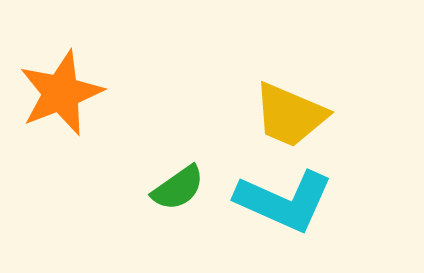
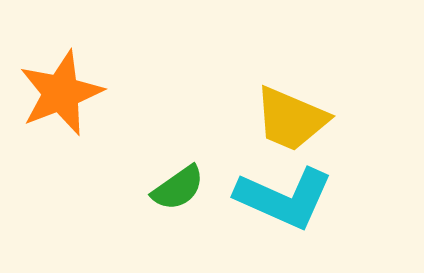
yellow trapezoid: moved 1 px right, 4 px down
cyan L-shape: moved 3 px up
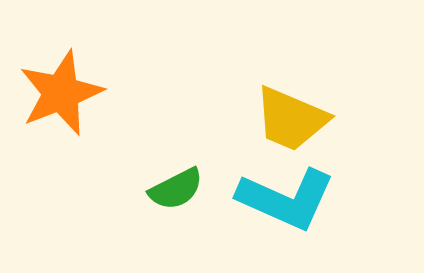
green semicircle: moved 2 px left, 1 px down; rotated 8 degrees clockwise
cyan L-shape: moved 2 px right, 1 px down
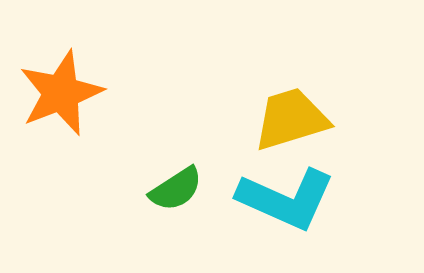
yellow trapezoid: rotated 140 degrees clockwise
green semicircle: rotated 6 degrees counterclockwise
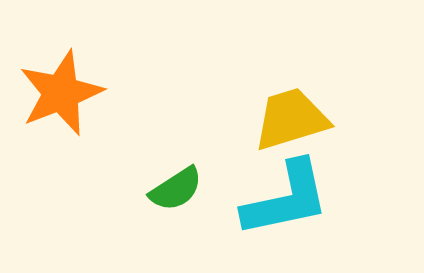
cyan L-shape: rotated 36 degrees counterclockwise
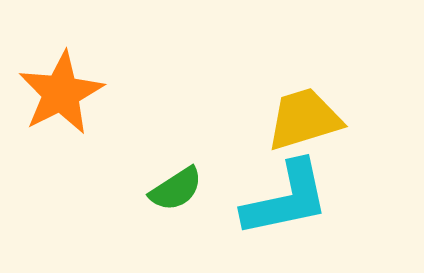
orange star: rotated 6 degrees counterclockwise
yellow trapezoid: moved 13 px right
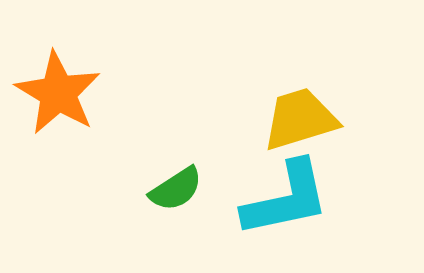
orange star: moved 3 px left; rotated 14 degrees counterclockwise
yellow trapezoid: moved 4 px left
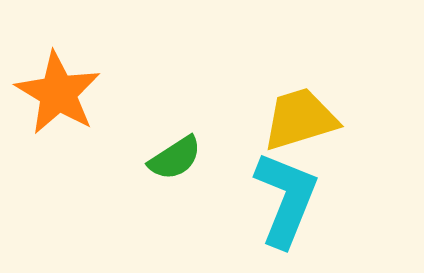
green semicircle: moved 1 px left, 31 px up
cyan L-shape: rotated 56 degrees counterclockwise
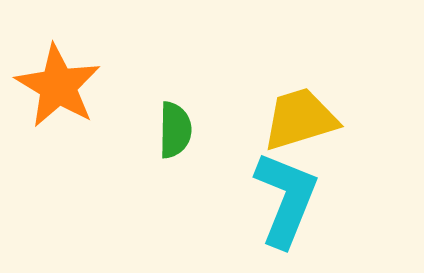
orange star: moved 7 px up
green semicircle: moved 28 px up; rotated 56 degrees counterclockwise
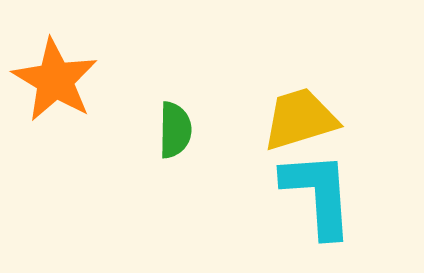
orange star: moved 3 px left, 6 px up
cyan L-shape: moved 32 px right, 5 px up; rotated 26 degrees counterclockwise
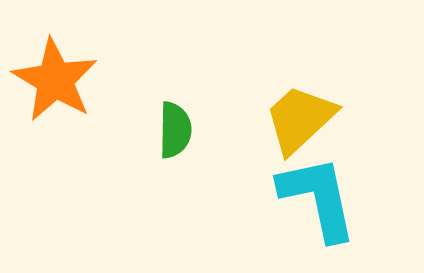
yellow trapezoid: rotated 26 degrees counterclockwise
cyan L-shape: moved 4 px down; rotated 8 degrees counterclockwise
